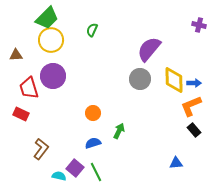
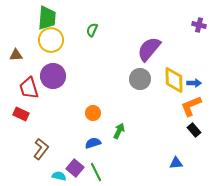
green trapezoid: rotated 40 degrees counterclockwise
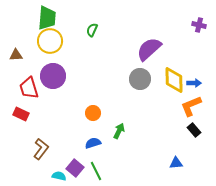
yellow circle: moved 1 px left, 1 px down
purple semicircle: rotated 8 degrees clockwise
green line: moved 1 px up
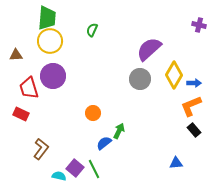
yellow diamond: moved 5 px up; rotated 32 degrees clockwise
blue semicircle: moved 11 px right; rotated 21 degrees counterclockwise
green line: moved 2 px left, 2 px up
